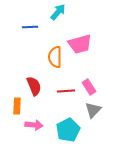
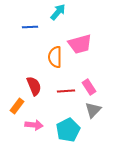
orange rectangle: rotated 35 degrees clockwise
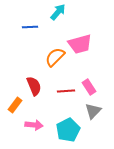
orange semicircle: rotated 45 degrees clockwise
orange rectangle: moved 2 px left, 1 px up
gray triangle: moved 1 px down
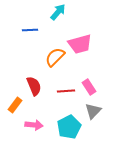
blue line: moved 3 px down
cyan pentagon: moved 1 px right, 3 px up
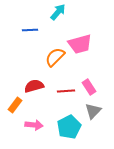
red semicircle: rotated 84 degrees counterclockwise
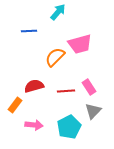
blue line: moved 1 px left, 1 px down
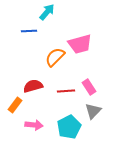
cyan arrow: moved 11 px left
red semicircle: moved 1 px left
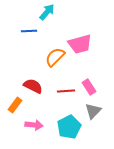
red semicircle: rotated 42 degrees clockwise
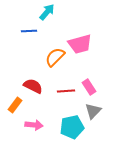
cyan pentagon: moved 3 px right; rotated 15 degrees clockwise
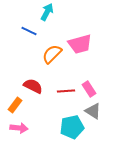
cyan arrow: rotated 12 degrees counterclockwise
blue line: rotated 28 degrees clockwise
orange semicircle: moved 3 px left, 3 px up
pink rectangle: moved 2 px down
gray triangle: rotated 42 degrees counterclockwise
pink arrow: moved 15 px left, 3 px down
